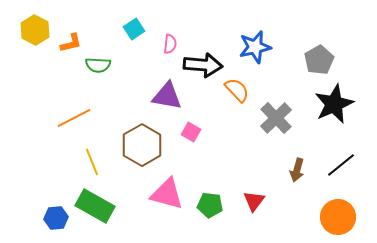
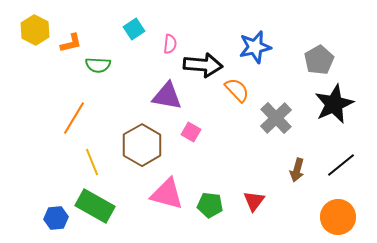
orange line: rotated 32 degrees counterclockwise
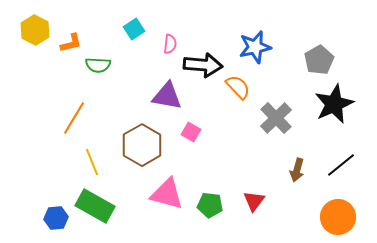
orange semicircle: moved 1 px right, 3 px up
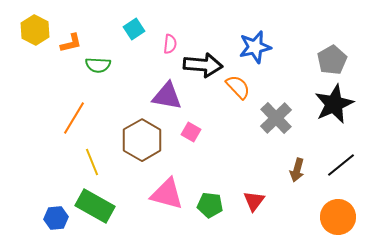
gray pentagon: moved 13 px right
brown hexagon: moved 5 px up
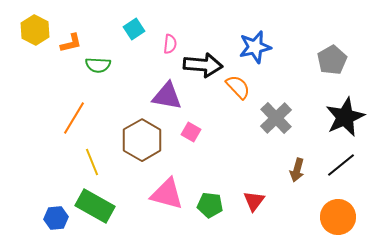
black star: moved 11 px right, 13 px down
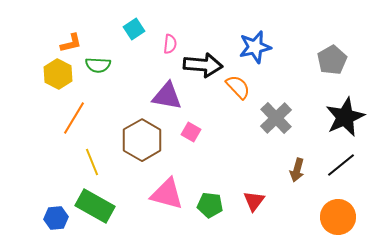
yellow hexagon: moved 23 px right, 44 px down
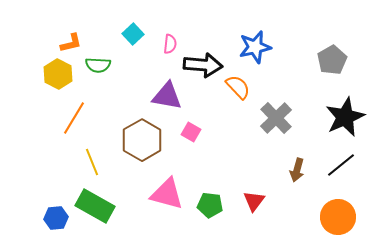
cyan square: moved 1 px left, 5 px down; rotated 10 degrees counterclockwise
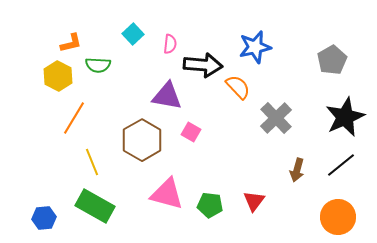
yellow hexagon: moved 2 px down
blue hexagon: moved 12 px left
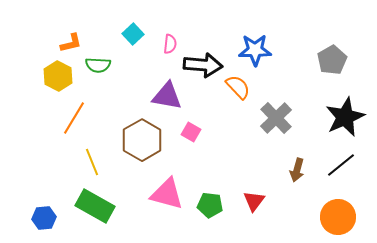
blue star: moved 3 px down; rotated 12 degrees clockwise
